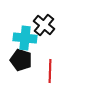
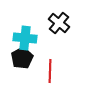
black cross: moved 15 px right, 2 px up
black pentagon: moved 1 px right, 2 px up; rotated 25 degrees clockwise
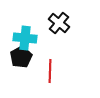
black pentagon: moved 1 px left, 1 px up
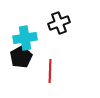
black cross: rotated 30 degrees clockwise
cyan cross: rotated 15 degrees counterclockwise
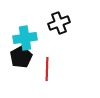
red line: moved 3 px left, 2 px up
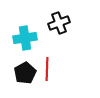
black pentagon: moved 4 px right, 16 px down
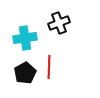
red line: moved 2 px right, 2 px up
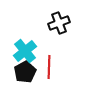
cyan cross: moved 13 px down; rotated 30 degrees counterclockwise
black pentagon: moved 1 px up
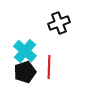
cyan cross: rotated 10 degrees counterclockwise
black pentagon: rotated 10 degrees clockwise
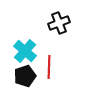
black pentagon: moved 4 px down
